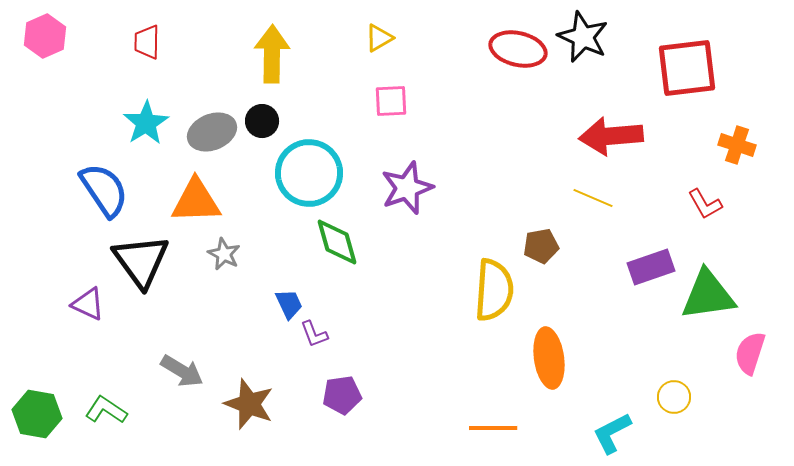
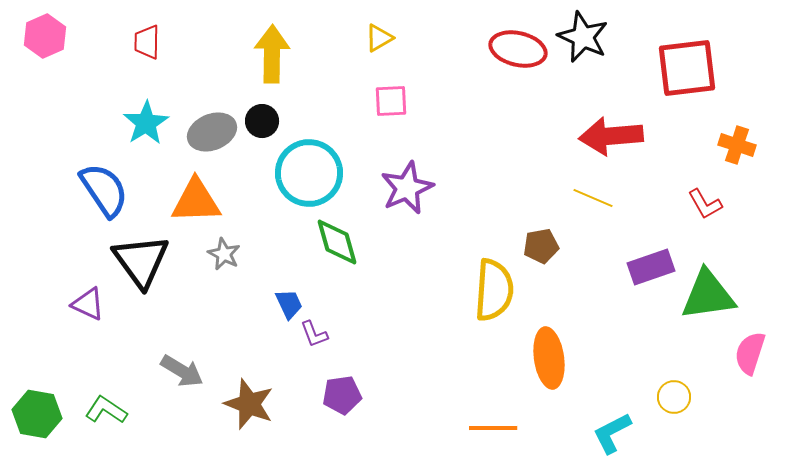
purple star: rotated 4 degrees counterclockwise
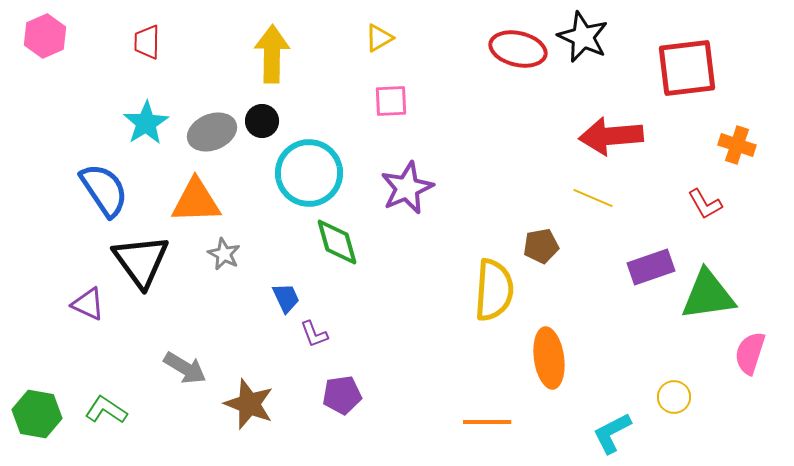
blue trapezoid: moved 3 px left, 6 px up
gray arrow: moved 3 px right, 3 px up
orange line: moved 6 px left, 6 px up
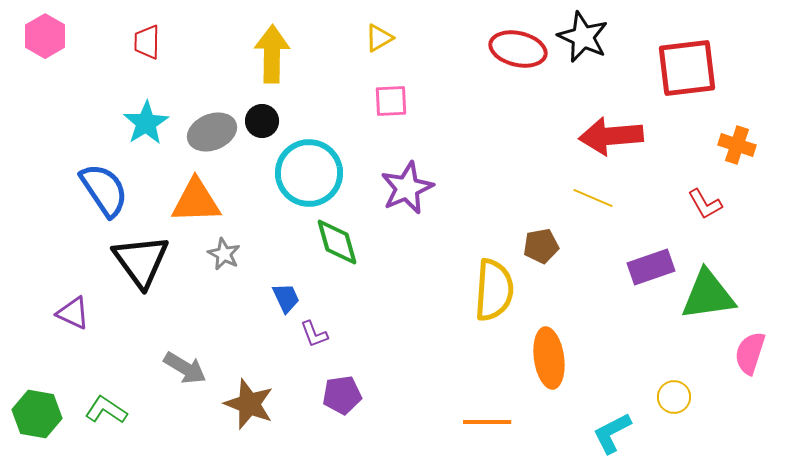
pink hexagon: rotated 6 degrees counterclockwise
purple triangle: moved 15 px left, 9 px down
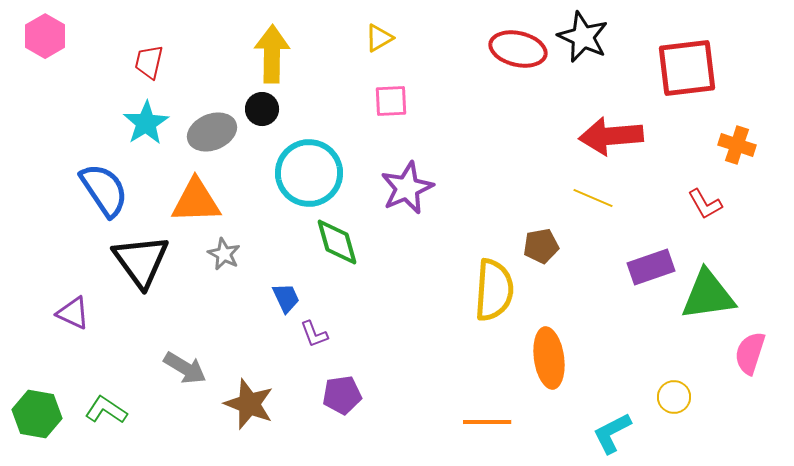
red trapezoid: moved 2 px right, 20 px down; rotated 12 degrees clockwise
black circle: moved 12 px up
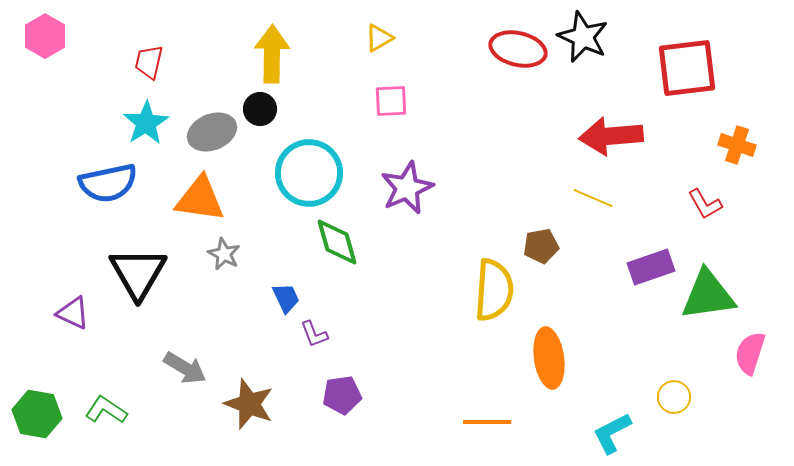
black circle: moved 2 px left
blue semicircle: moved 4 px right, 7 px up; rotated 112 degrees clockwise
orange triangle: moved 4 px right, 2 px up; rotated 10 degrees clockwise
black triangle: moved 3 px left, 12 px down; rotated 6 degrees clockwise
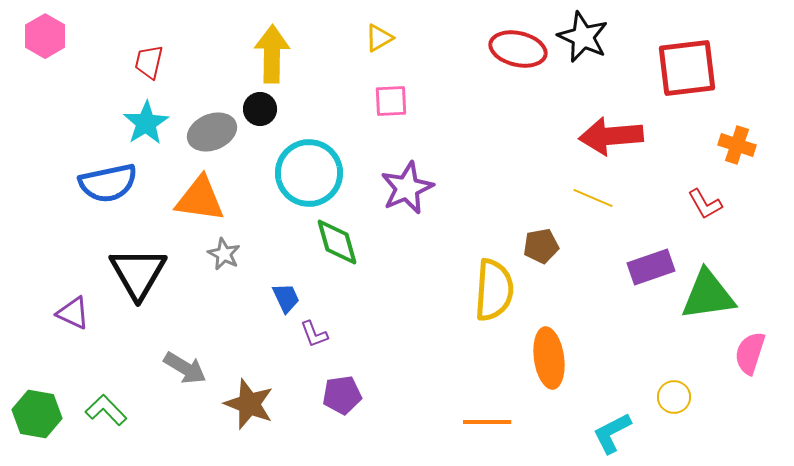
green L-shape: rotated 12 degrees clockwise
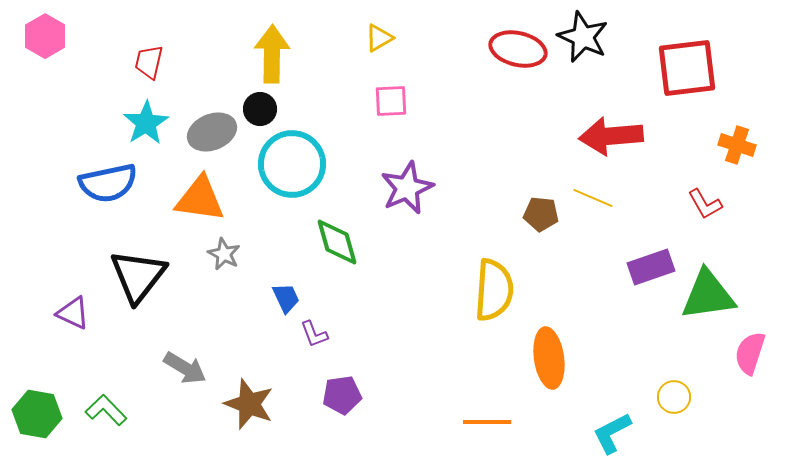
cyan circle: moved 17 px left, 9 px up
brown pentagon: moved 32 px up; rotated 16 degrees clockwise
black triangle: moved 3 px down; rotated 8 degrees clockwise
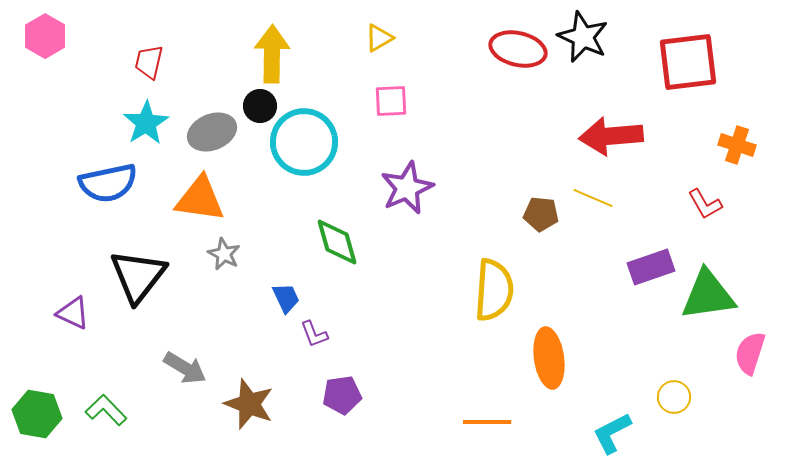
red square: moved 1 px right, 6 px up
black circle: moved 3 px up
cyan circle: moved 12 px right, 22 px up
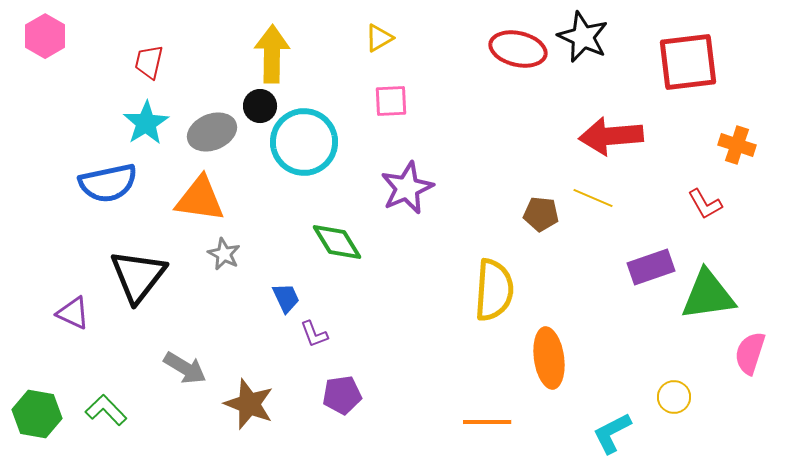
green diamond: rotated 16 degrees counterclockwise
